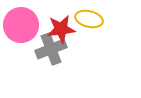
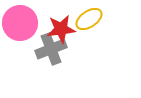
yellow ellipse: rotated 48 degrees counterclockwise
pink circle: moved 1 px left, 2 px up
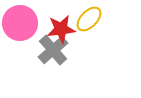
yellow ellipse: rotated 12 degrees counterclockwise
gray cross: moved 2 px right, 1 px down; rotated 20 degrees counterclockwise
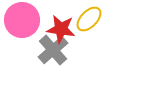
pink circle: moved 2 px right, 3 px up
red star: rotated 16 degrees clockwise
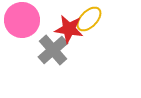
red star: moved 8 px right
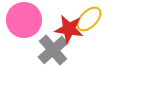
pink circle: moved 2 px right
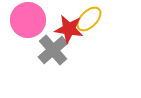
pink circle: moved 4 px right
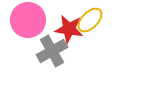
yellow ellipse: moved 1 px right, 1 px down
gray cross: moved 1 px left, 1 px down; rotated 12 degrees clockwise
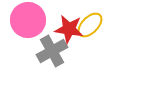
yellow ellipse: moved 5 px down
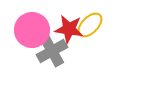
pink circle: moved 4 px right, 10 px down
